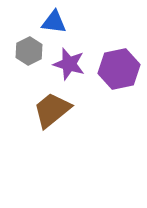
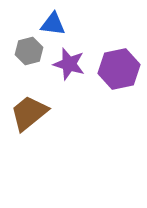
blue triangle: moved 1 px left, 2 px down
gray hexagon: rotated 12 degrees clockwise
brown trapezoid: moved 23 px left, 3 px down
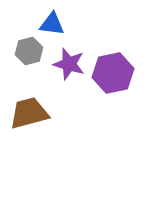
blue triangle: moved 1 px left
purple hexagon: moved 6 px left, 4 px down
brown trapezoid: rotated 24 degrees clockwise
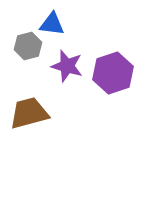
gray hexagon: moved 1 px left, 5 px up
purple star: moved 2 px left, 2 px down
purple hexagon: rotated 6 degrees counterclockwise
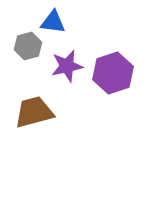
blue triangle: moved 1 px right, 2 px up
purple star: rotated 28 degrees counterclockwise
brown trapezoid: moved 5 px right, 1 px up
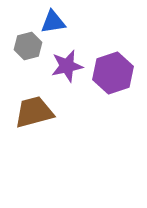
blue triangle: rotated 16 degrees counterclockwise
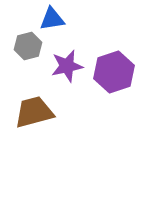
blue triangle: moved 1 px left, 3 px up
purple hexagon: moved 1 px right, 1 px up
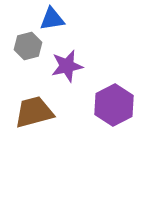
purple hexagon: moved 33 px down; rotated 9 degrees counterclockwise
